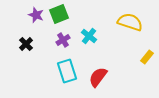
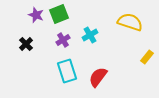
cyan cross: moved 1 px right, 1 px up; rotated 21 degrees clockwise
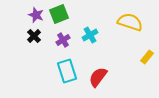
black cross: moved 8 px right, 8 px up
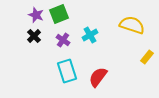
yellow semicircle: moved 2 px right, 3 px down
purple cross: rotated 24 degrees counterclockwise
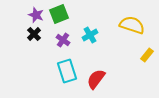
black cross: moved 2 px up
yellow rectangle: moved 2 px up
red semicircle: moved 2 px left, 2 px down
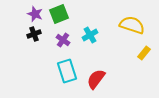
purple star: moved 1 px left, 1 px up
black cross: rotated 24 degrees clockwise
yellow rectangle: moved 3 px left, 2 px up
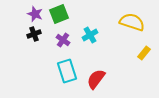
yellow semicircle: moved 3 px up
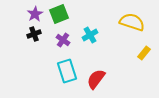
purple star: rotated 21 degrees clockwise
